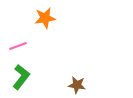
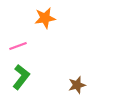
brown star: rotated 24 degrees counterclockwise
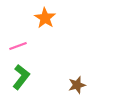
orange star: rotated 30 degrees counterclockwise
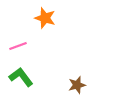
orange star: rotated 15 degrees counterclockwise
green L-shape: rotated 75 degrees counterclockwise
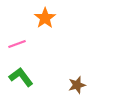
orange star: rotated 20 degrees clockwise
pink line: moved 1 px left, 2 px up
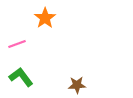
brown star: rotated 12 degrees clockwise
